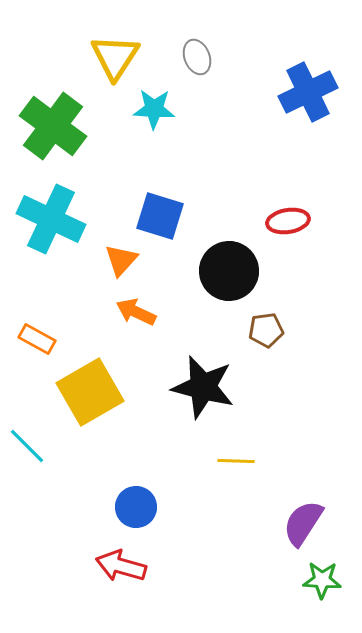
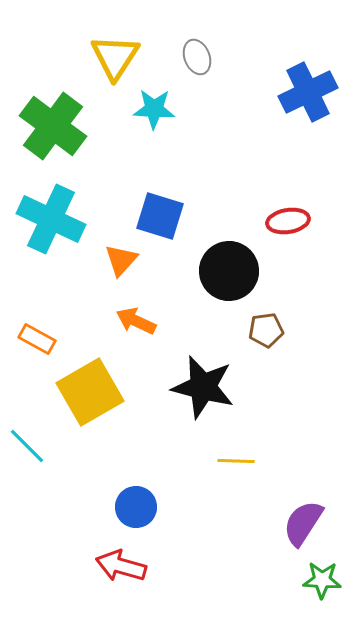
orange arrow: moved 9 px down
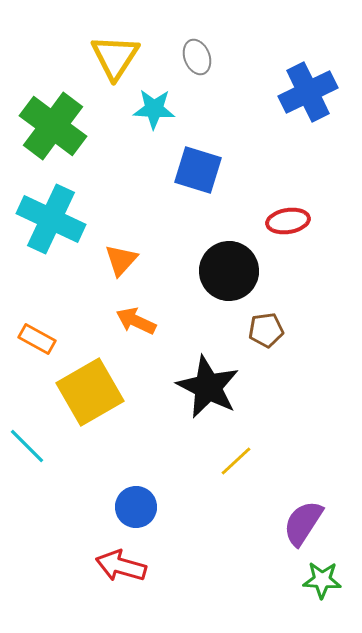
blue square: moved 38 px right, 46 px up
black star: moved 5 px right; rotated 12 degrees clockwise
yellow line: rotated 45 degrees counterclockwise
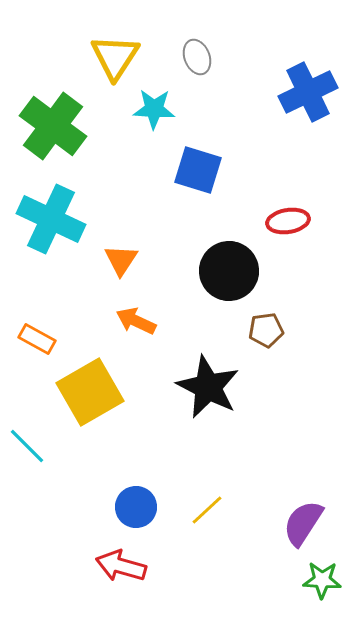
orange triangle: rotated 9 degrees counterclockwise
yellow line: moved 29 px left, 49 px down
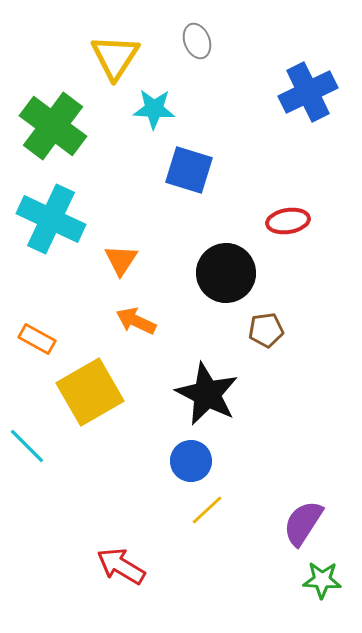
gray ellipse: moved 16 px up
blue square: moved 9 px left
black circle: moved 3 px left, 2 px down
black star: moved 1 px left, 7 px down
blue circle: moved 55 px right, 46 px up
red arrow: rotated 15 degrees clockwise
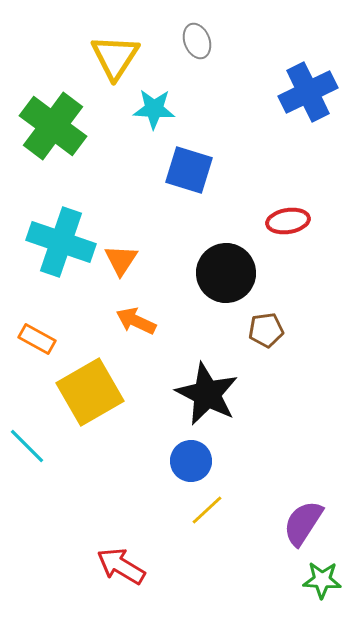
cyan cross: moved 10 px right, 23 px down; rotated 6 degrees counterclockwise
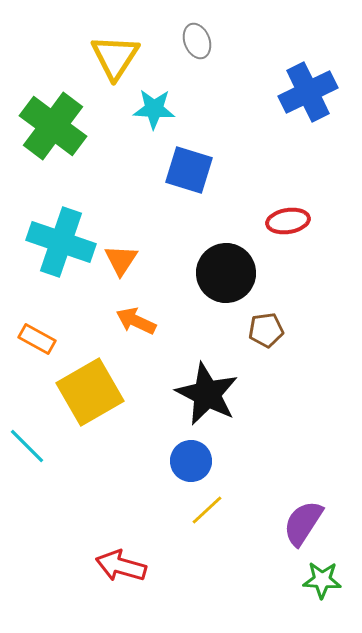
red arrow: rotated 15 degrees counterclockwise
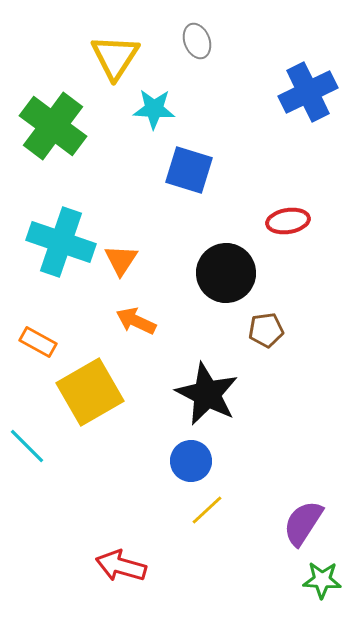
orange rectangle: moved 1 px right, 3 px down
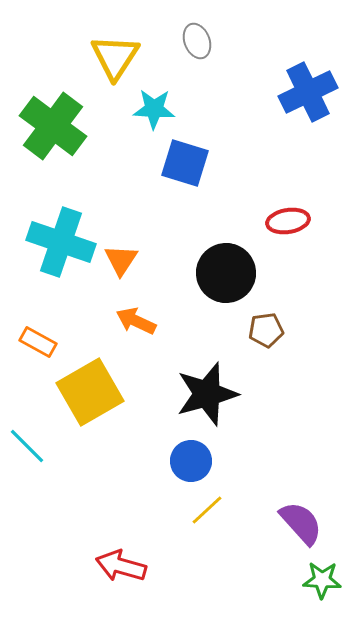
blue square: moved 4 px left, 7 px up
black star: rotated 30 degrees clockwise
purple semicircle: moved 2 px left; rotated 105 degrees clockwise
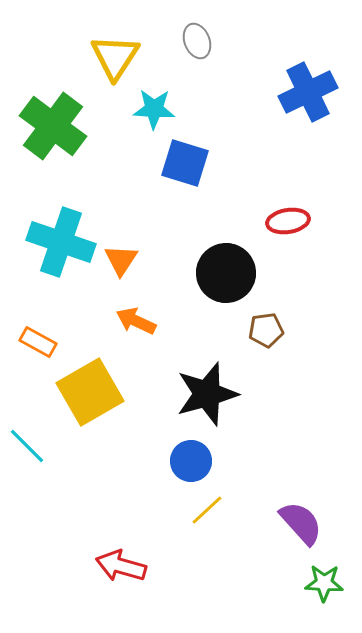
green star: moved 2 px right, 3 px down
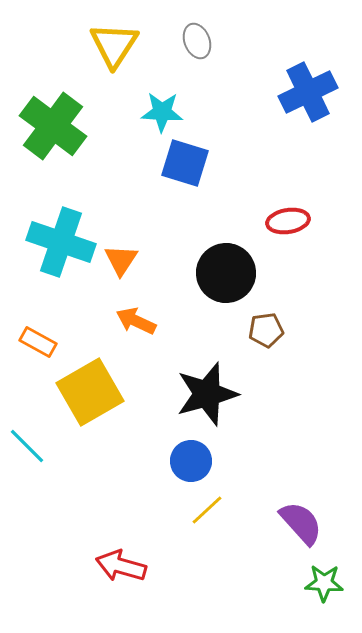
yellow triangle: moved 1 px left, 12 px up
cyan star: moved 8 px right, 3 px down
